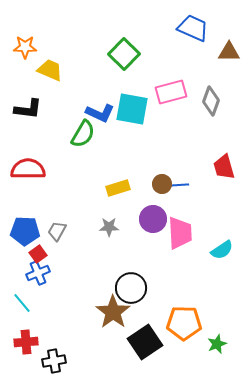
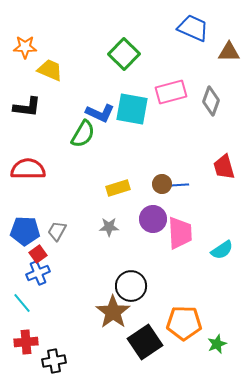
black L-shape: moved 1 px left, 2 px up
black circle: moved 2 px up
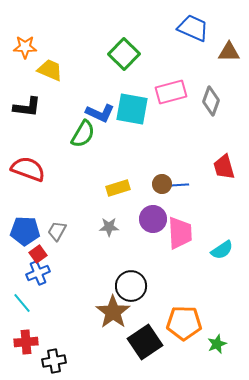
red semicircle: rotated 20 degrees clockwise
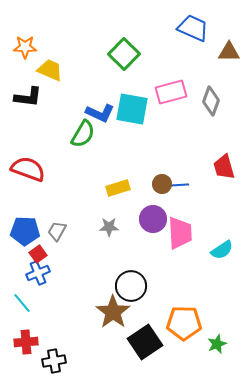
black L-shape: moved 1 px right, 10 px up
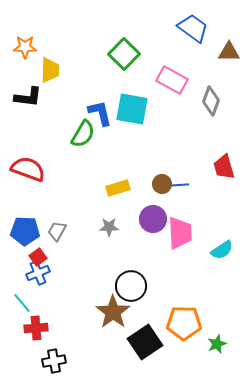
blue trapezoid: rotated 12 degrees clockwise
yellow trapezoid: rotated 68 degrees clockwise
pink rectangle: moved 1 px right, 12 px up; rotated 44 degrees clockwise
blue L-shape: rotated 128 degrees counterclockwise
red square: moved 3 px down
red cross: moved 10 px right, 14 px up
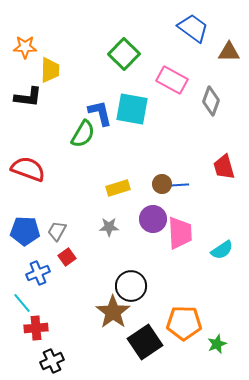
red square: moved 29 px right
black cross: moved 2 px left; rotated 15 degrees counterclockwise
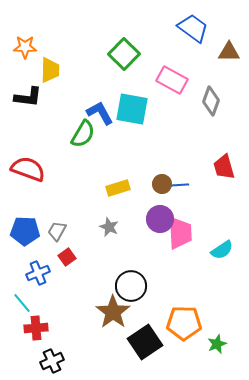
blue L-shape: rotated 16 degrees counterclockwise
purple circle: moved 7 px right
gray star: rotated 24 degrees clockwise
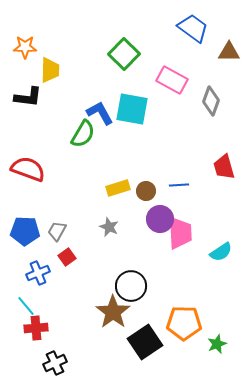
brown circle: moved 16 px left, 7 px down
cyan semicircle: moved 1 px left, 2 px down
cyan line: moved 4 px right, 3 px down
black cross: moved 3 px right, 2 px down
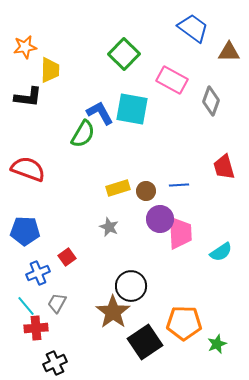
orange star: rotated 10 degrees counterclockwise
gray trapezoid: moved 72 px down
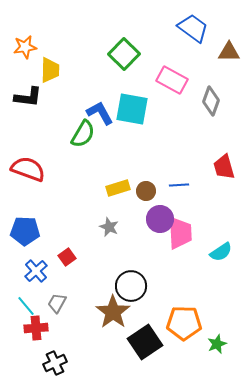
blue cross: moved 2 px left, 2 px up; rotated 20 degrees counterclockwise
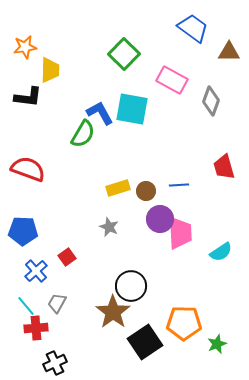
blue pentagon: moved 2 px left
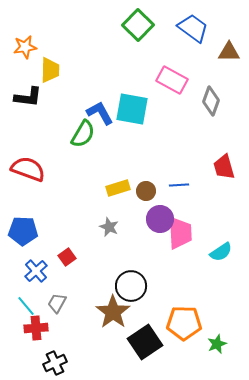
green square: moved 14 px right, 29 px up
